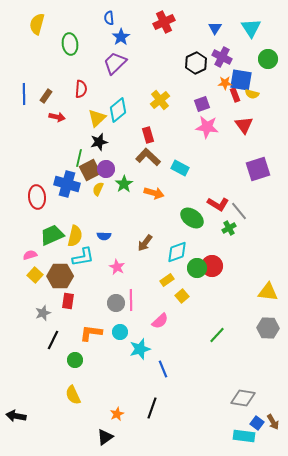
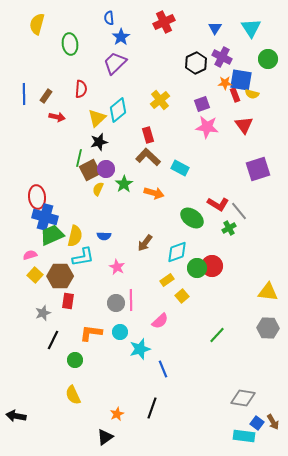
blue cross at (67, 184): moved 22 px left, 33 px down
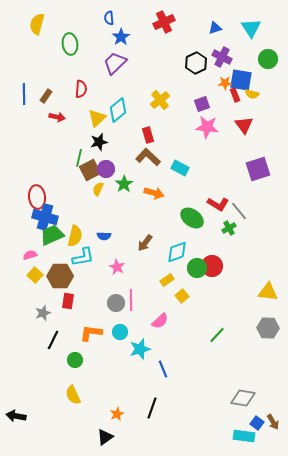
blue triangle at (215, 28): rotated 40 degrees clockwise
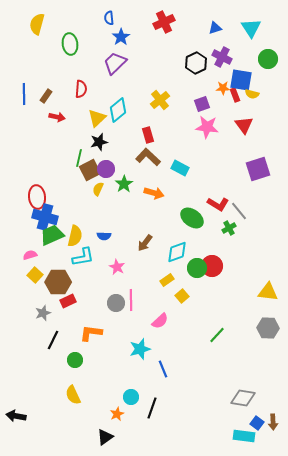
orange star at (225, 83): moved 2 px left, 5 px down
brown hexagon at (60, 276): moved 2 px left, 6 px down
red rectangle at (68, 301): rotated 56 degrees clockwise
cyan circle at (120, 332): moved 11 px right, 65 px down
brown arrow at (273, 422): rotated 28 degrees clockwise
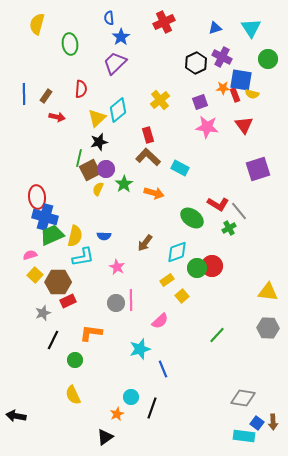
purple square at (202, 104): moved 2 px left, 2 px up
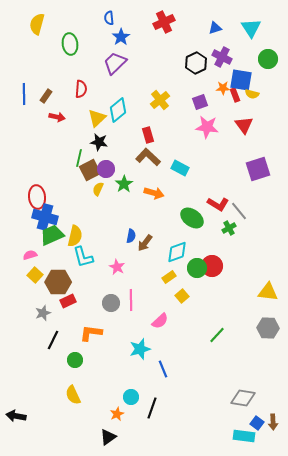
black star at (99, 142): rotated 24 degrees clockwise
blue semicircle at (104, 236): moved 27 px right; rotated 80 degrees counterclockwise
cyan L-shape at (83, 257): rotated 85 degrees clockwise
yellow rectangle at (167, 280): moved 2 px right, 3 px up
gray circle at (116, 303): moved 5 px left
black triangle at (105, 437): moved 3 px right
